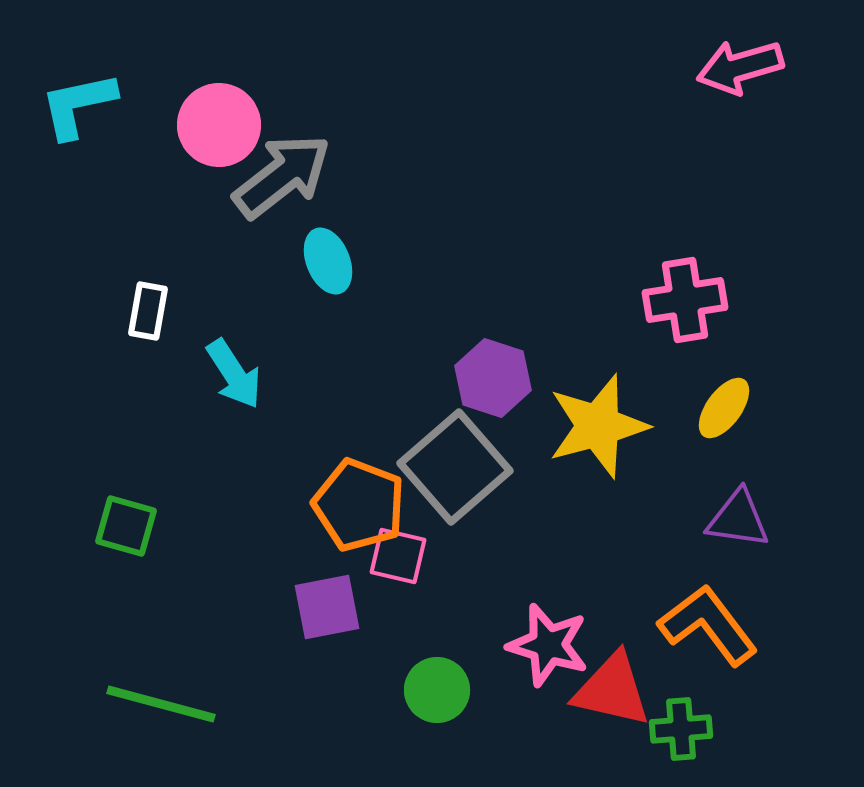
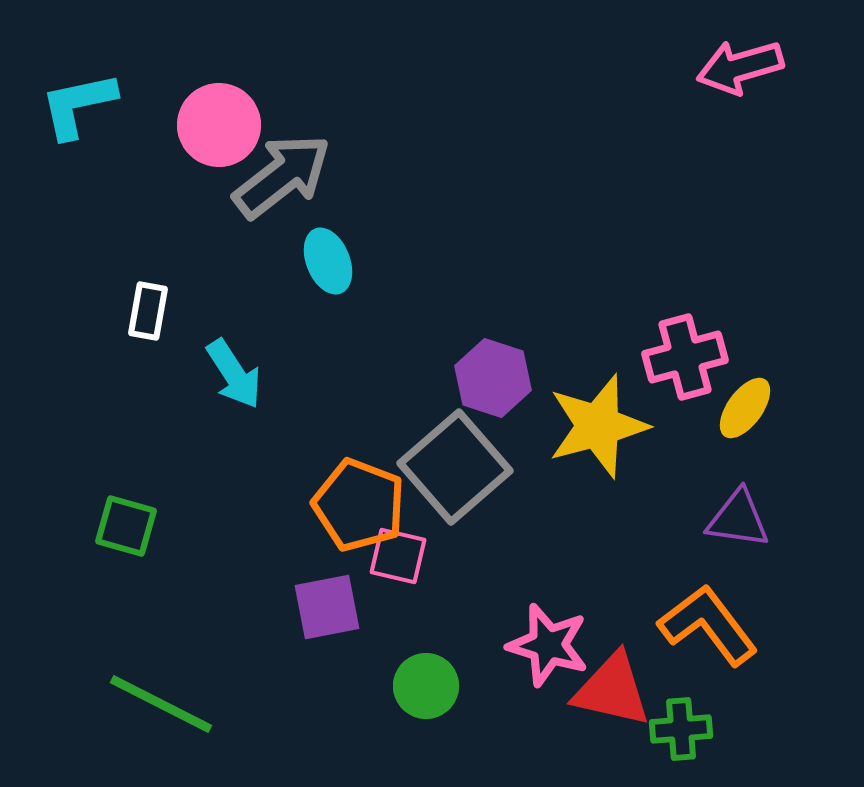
pink cross: moved 57 px down; rotated 6 degrees counterclockwise
yellow ellipse: moved 21 px right
green circle: moved 11 px left, 4 px up
green line: rotated 12 degrees clockwise
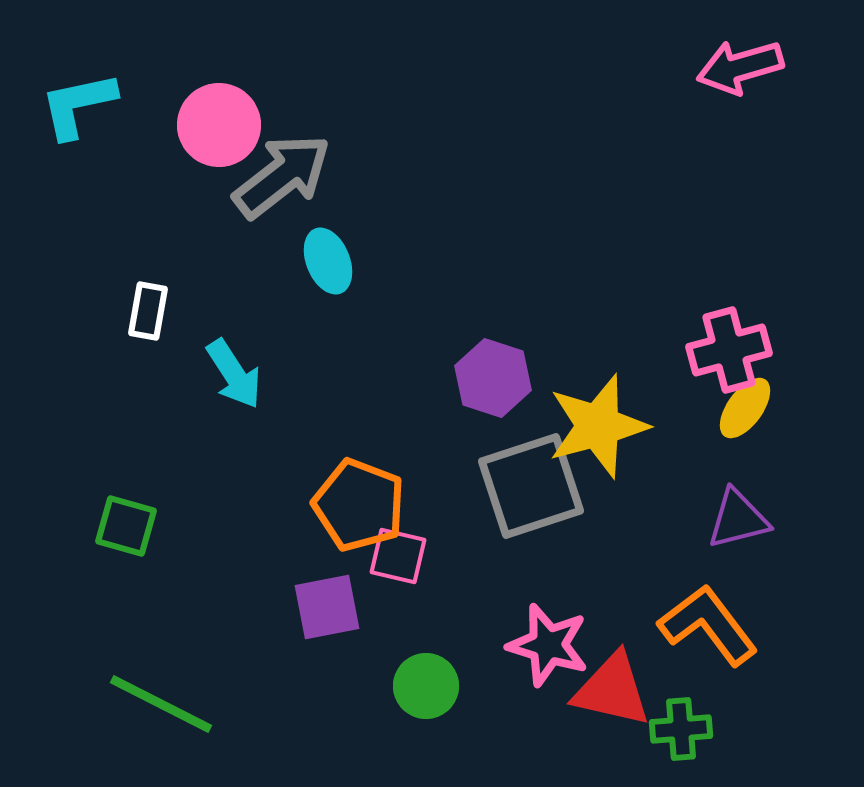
pink cross: moved 44 px right, 7 px up
gray square: moved 76 px right, 19 px down; rotated 23 degrees clockwise
purple triangle: rotated 22 degrees counterclockwise
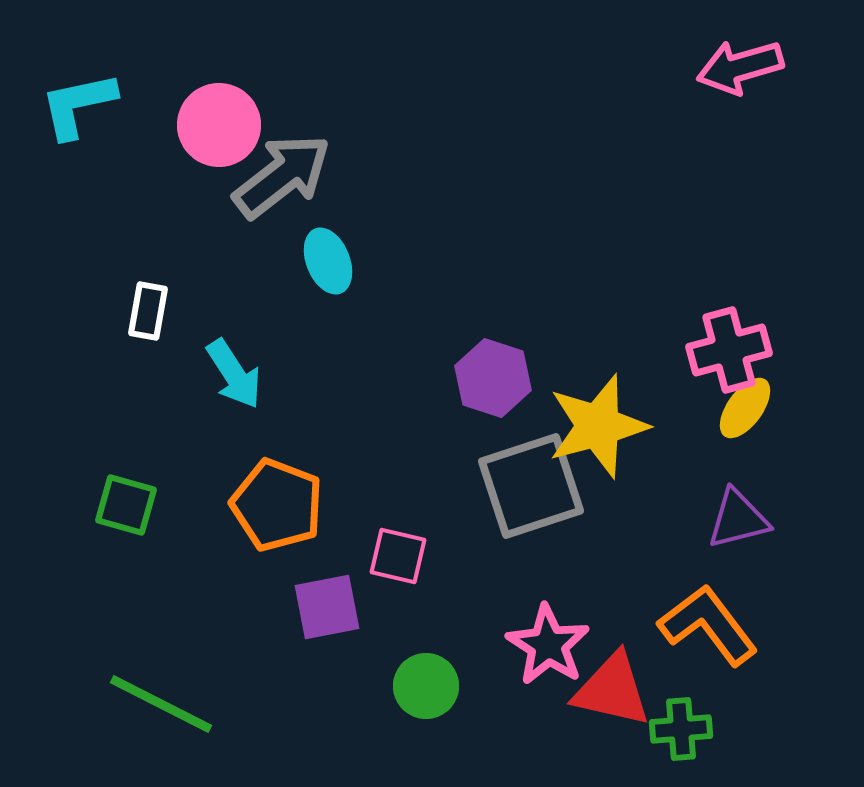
orange pentagon: moved 82 px left
green square: moved 21 px up
pink star: rotated 16 degrees clockwise
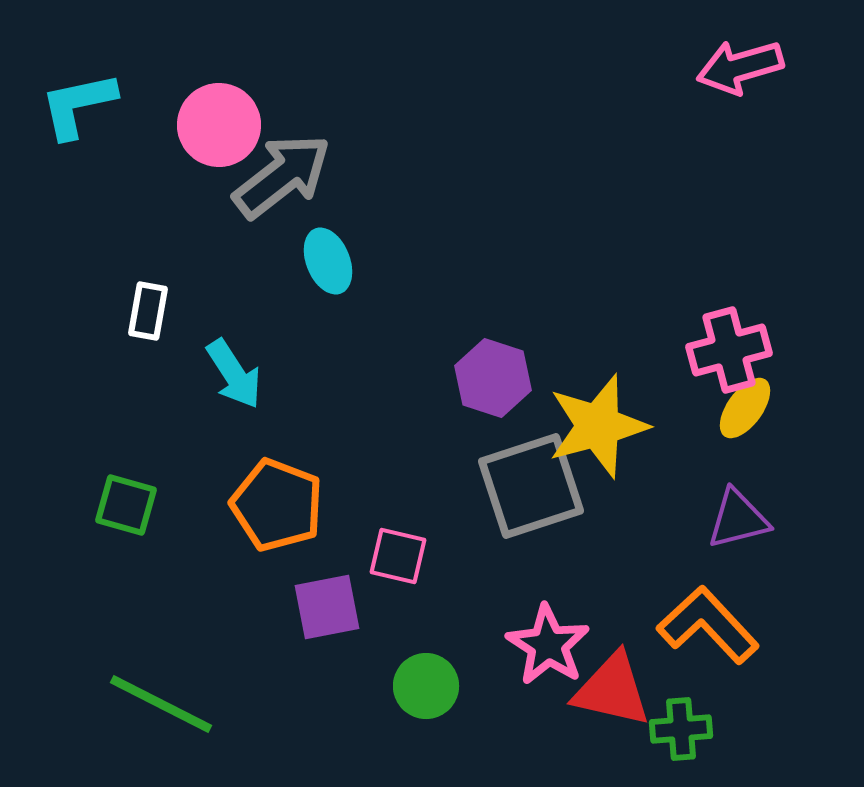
orange L-shape: rotated 6 degrees counterclockwise
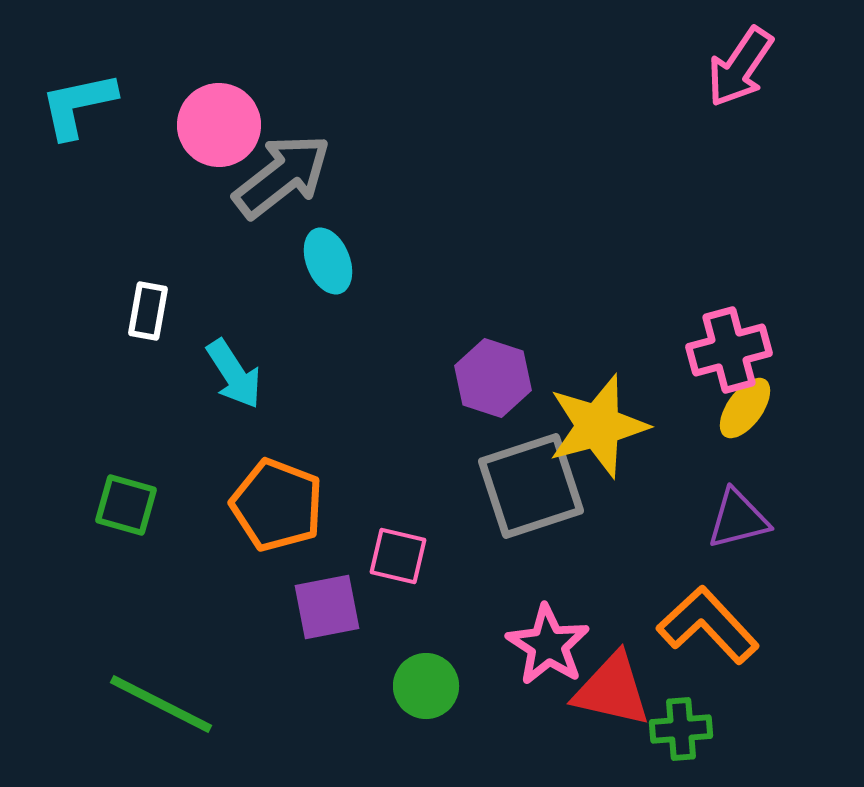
pink arrow: rotated 40 degrees counterclockwise
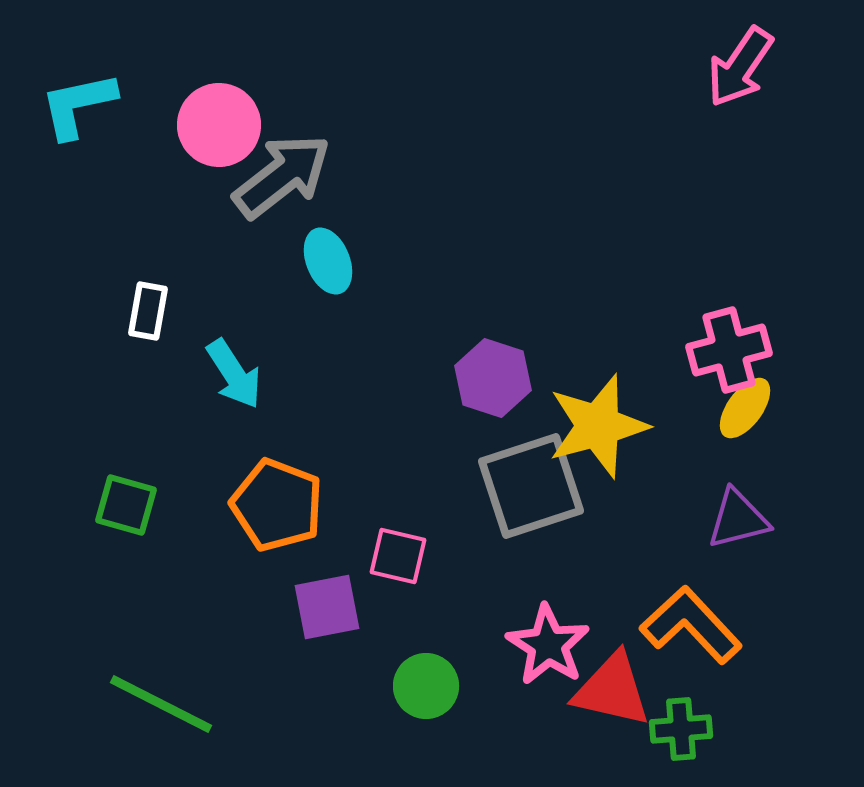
orange L-shape: moved 17 px left
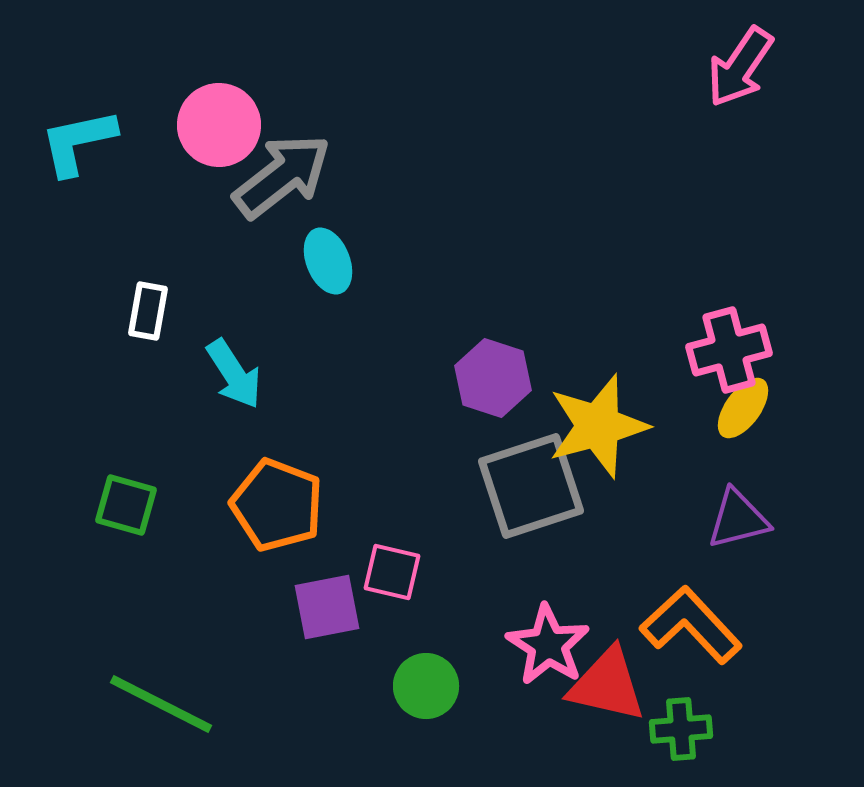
cyan L-shape: moved 37 px down
yellow ellipse: moved 2 px left
pink square: moved 6 px left, 16 px down
red triangle: moved 5 px left, 5 px up
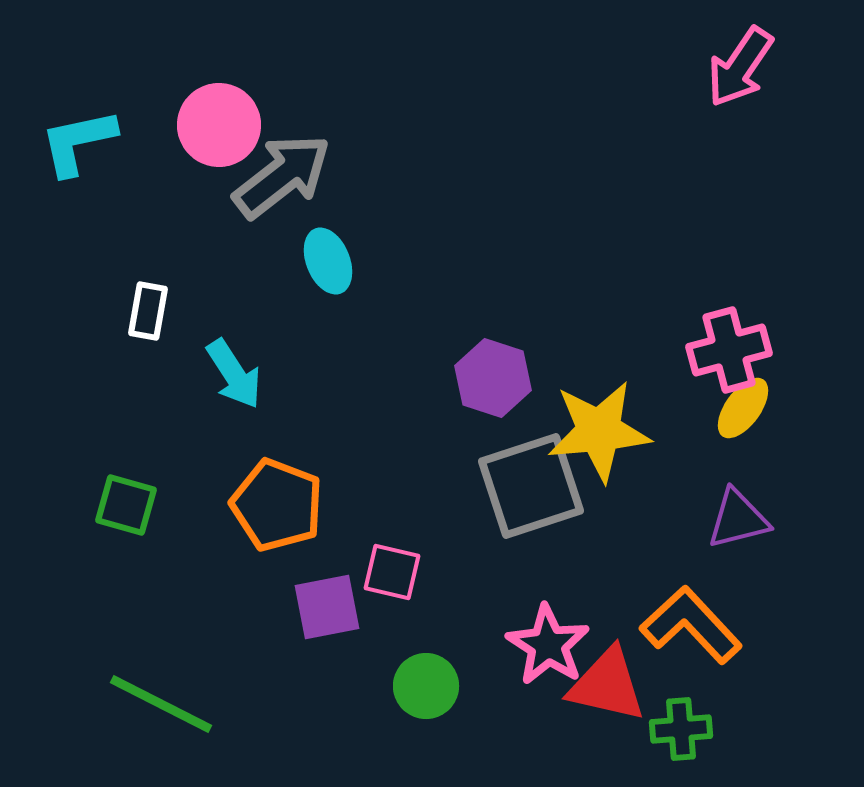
yellow star: moved 1 px right, 5 px down; rotated 10 degrees clockwise
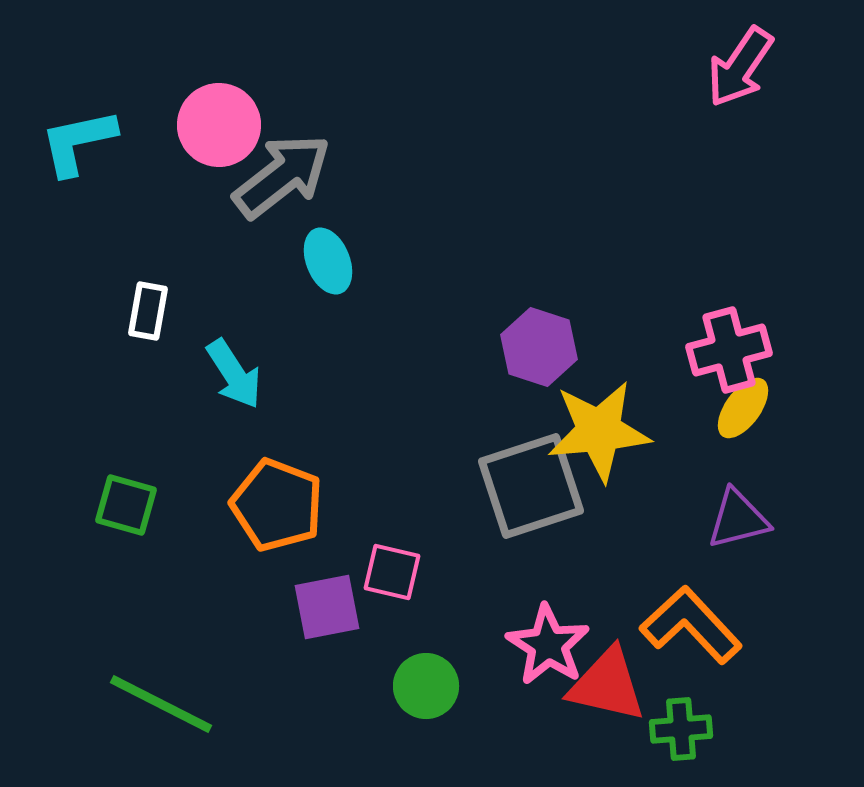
purple hexagon: moved 46 px right, 31 px up
